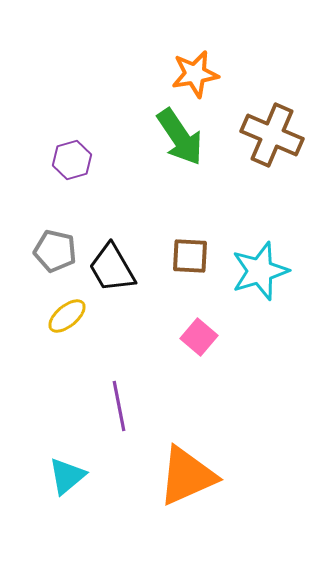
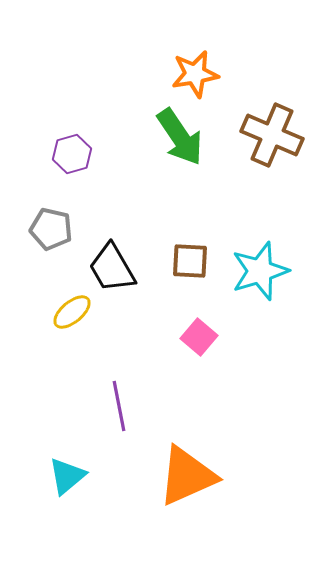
purple hexagon: moved 6 px up
gray pentagon: moved 4 px left, 22 px up
brown square: moved 5 px down
yellow ellipse: moved 5 px right, 4 px up
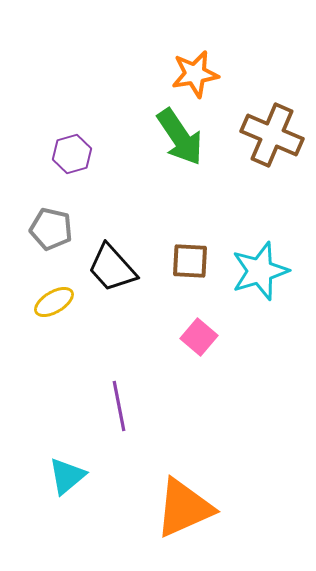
black trapezoid: rotated 12 degrees counterclockwise
yellow ellipse: moved 18 px left, 10 px up; rotated 9 degrees clockwise
orange triangle: moved 3 px left, 32 px down
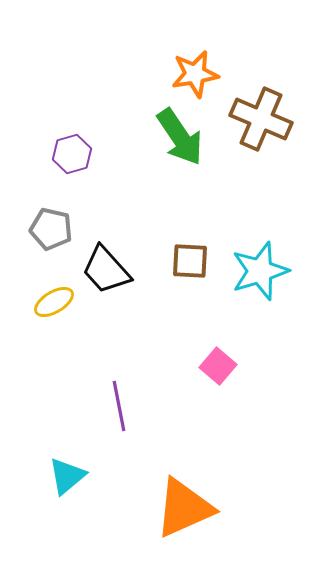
brown cross: moved 11 px left, 16 px up
black trapezoid: moved 6 px left, 2 px down
pink square: moved 19 px right, 29 px down
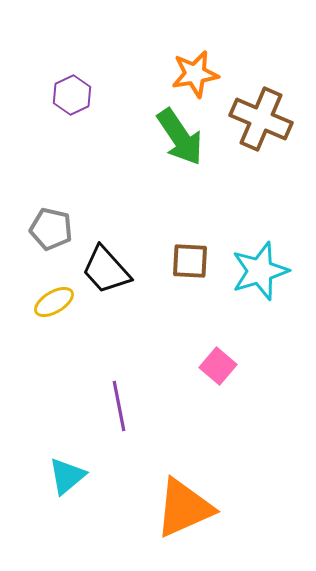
purple hexagon: moved 59 px up; rotated 9 degrees counterclockwise
